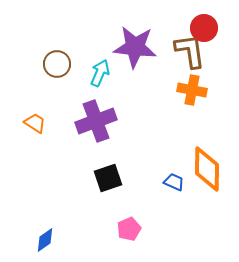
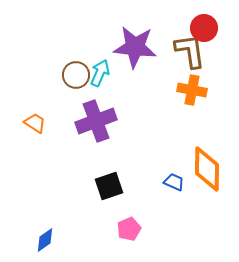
brown circle: moved 19 px right, 11 px down
black square: moved 1 px right, 8 px down
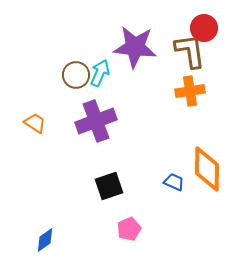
orange cross: moved 2 px left, 1 px down; rotated 20 degrees counterclockwise
